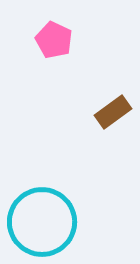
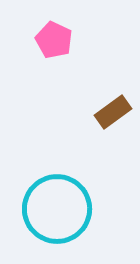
cyan circle: moved 15 px right, 13 px up
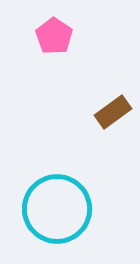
pink pentagon: moved 4 px up; rotated 9 degrees clockwise
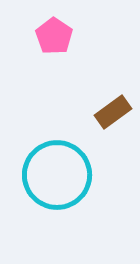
cyan circle: moved 34 px up
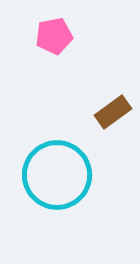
pink pentagon: rotated 27 degrees clockwise
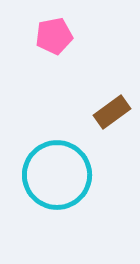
brown rectangle: moved 1 px left
